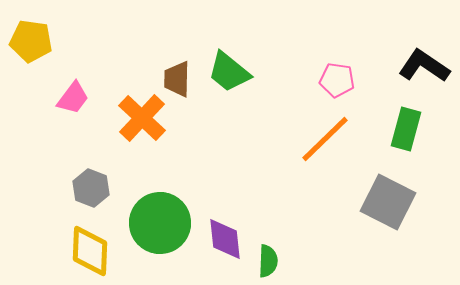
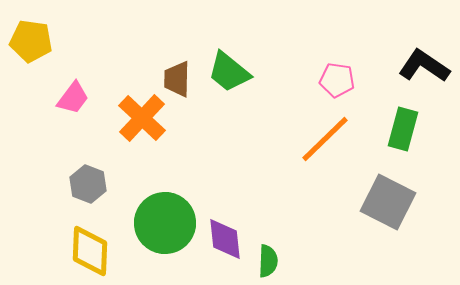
green rectangle: moved 3 px left
gray hexagon: moved 3 px left, 4 px up
green circle: moved 5 px right
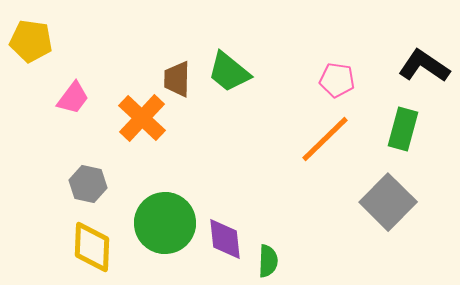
gray hexagon: rotated 9 degrees counterclockwise
gray square: rotated 18 degrees clockwise
yellow diamond: moved 2 px right, 4 px up
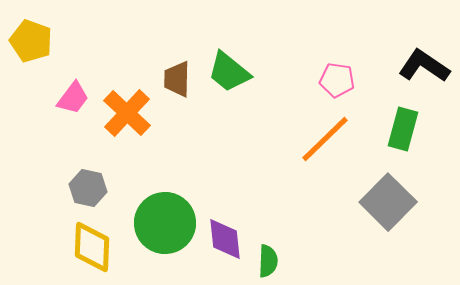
yellow pentagon: rotated 12 degrees clockwise
orange cross: moved 15 px left, 5 px up
gray hexagon: moved 4 px down
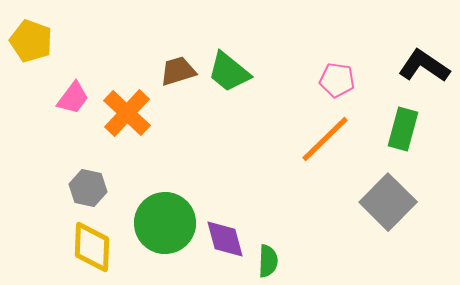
brown trapezoid: moved 1 px right, 8 px up; rotated 72 degrees clockwise
purple diamond: rotated 9 degrees counterclockwise
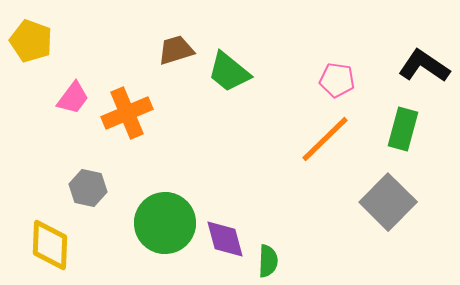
brown trapezoid: moved 2 px left, 21 px up
orange cross: rotated 24 degrees clockwise
yellow diamond: moved 42 px left, 2 px up
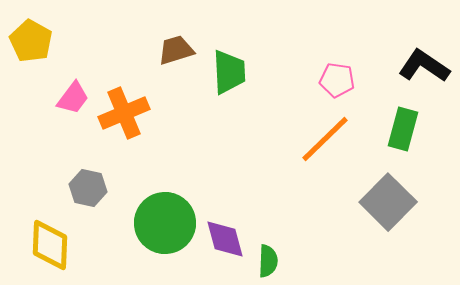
yellow pentagon: rotated 9 degrees clockwise
green trapezoid: rotated 132 degrees counterclockwise
orange cross: moved 3 px left
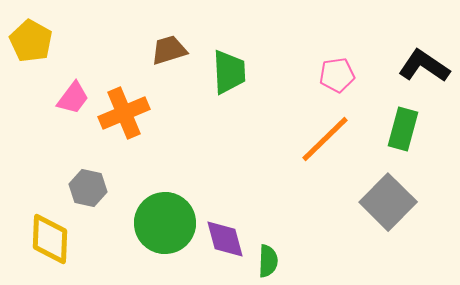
brown trapezoid: moved 7 px left
pink pentagon: moved 5 px up; rotated 16 degrees counterclockwise
yellow diamond: moved 6 px up
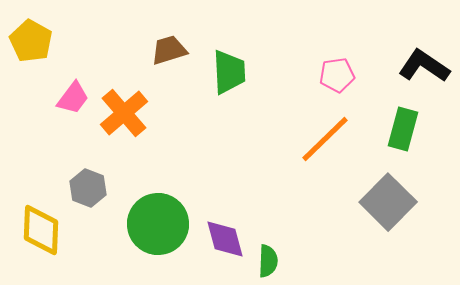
orange cross: rotated 18 degrees counterclockwise
gray hexagon: rotated 9 degrees clockwise
green circle: moved 7 px left, 1 px down
yellow diamond: moved 9 px left, 9 px up
